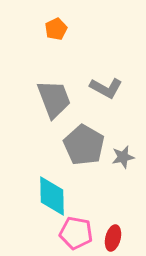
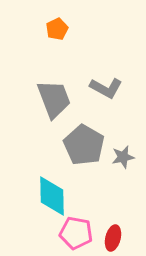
orange pentagon: moved 1 px right
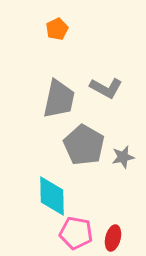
gray trapezoid: moved 5 px right; rotated 33 degrees clockwise
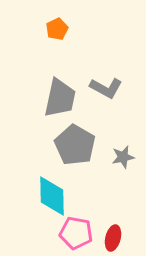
gray trapezoid: moved 1 px right, 1 px up
gray pentagon: moved 9 px left
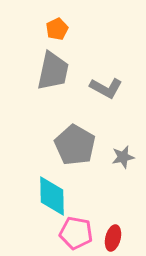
gray trapezoid: moved 7 px left, 27 px up
